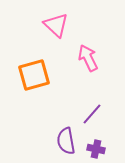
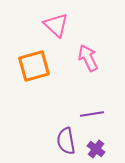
orange square: moved 9 px up
purple line: rotated 40 degrees clockwise
purple cross: rotated 24 degrees clockwise
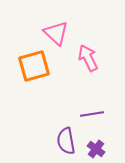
pink triangle: moved 8 px down
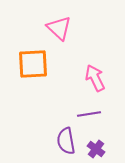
pink triangle: moved 3 px right, 5 px up
pink arrow: moved 7 px right, 20 px down
orange square: moved 1 px left, 2 px up; rotated 12 degrees clockwise
purple line: moved 3 px left
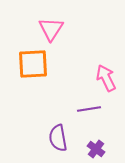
pink triangle: moved 8 px left, 1 px down; rotated 20 degrees clockwise
pink arrow: moved 11 px right
purple line: moved 5 px up
purple semicircle: moved 8 px left, 3 px up
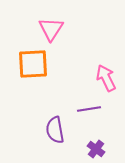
purple semicircle: moved 3 px left, 8 px up
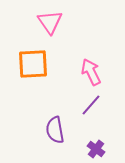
pink triangle: moved 1 px left, 7 px up; rotated 8 degrees counterclockwise
pink arrow: moved 15 px left, 6 px up
purple line: moved 2 px right, 4 px up; rotated 40 degrees counterclockwise
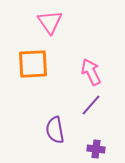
purple cross: rotated 30 degrees counterclockwise
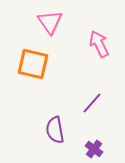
orange square: rotated 16 degrees clockwise
pink arrow: moved 8 px right, 28 px up
purple line: moved 1 px right, 2 px up
purple cross: moved 2 px left; rotated 30 degrees clockwise
